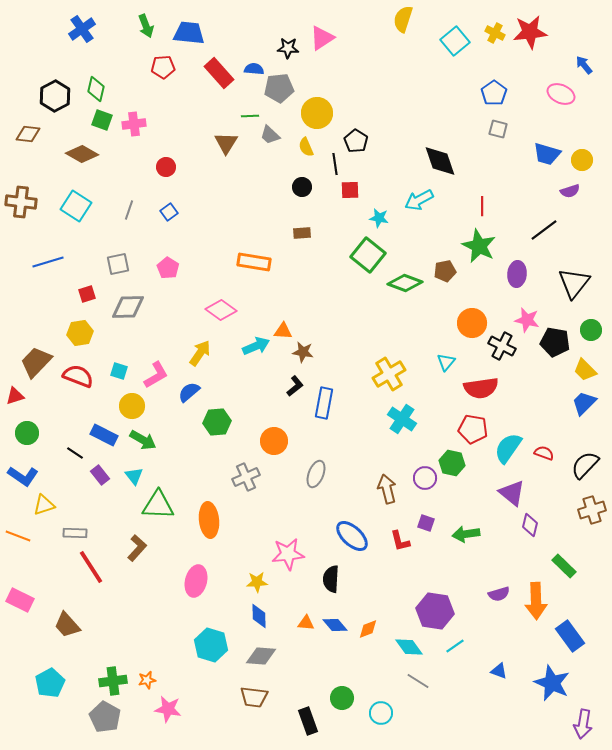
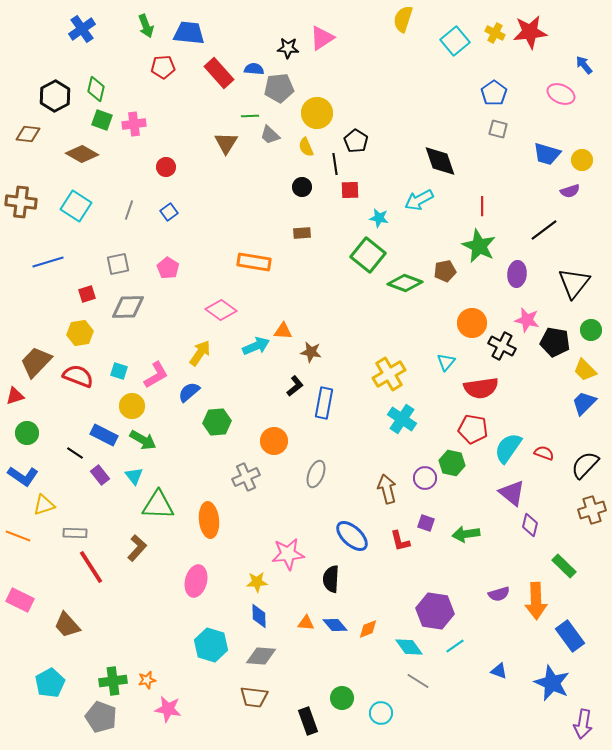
brown star at (303, 352): moved 8 px right
gray pentagon at (105, 717): moved 4 px left; rotated 8 degrees counterclockwise
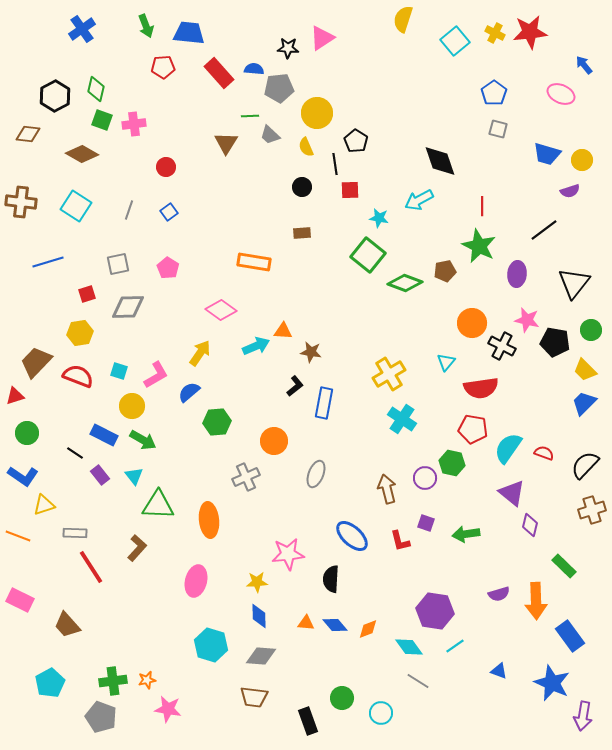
purple arrow at (583, 724): moved 8 px up
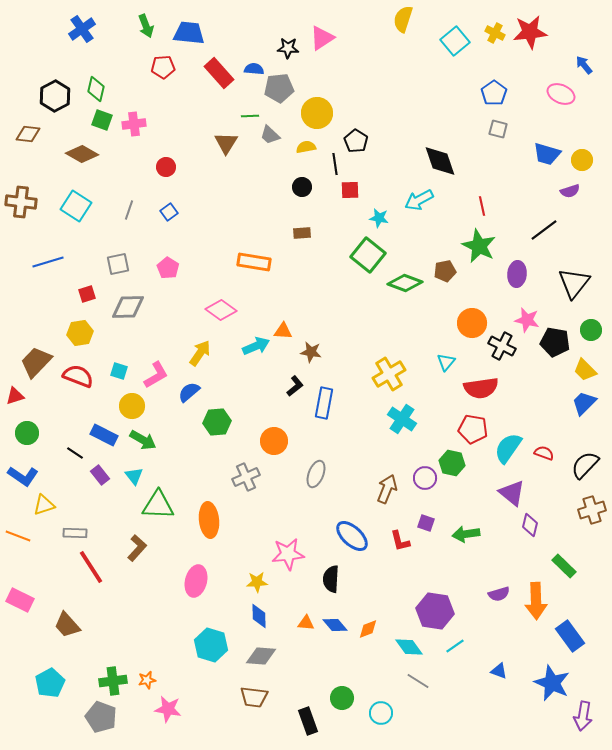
yellow semicircle at (306, 147): rotated 102 degrees clockwise
red line at (482, 206): rotated 12 degrees counterclockwise
brown arrow at (387, 489): rotated 36 degrees clockwise
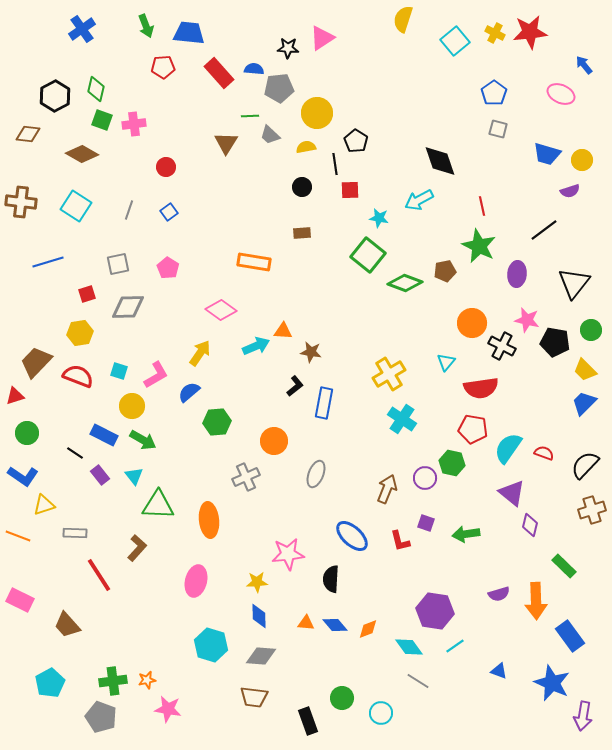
red line at (91, 567): moved 8 px right, 8 px down
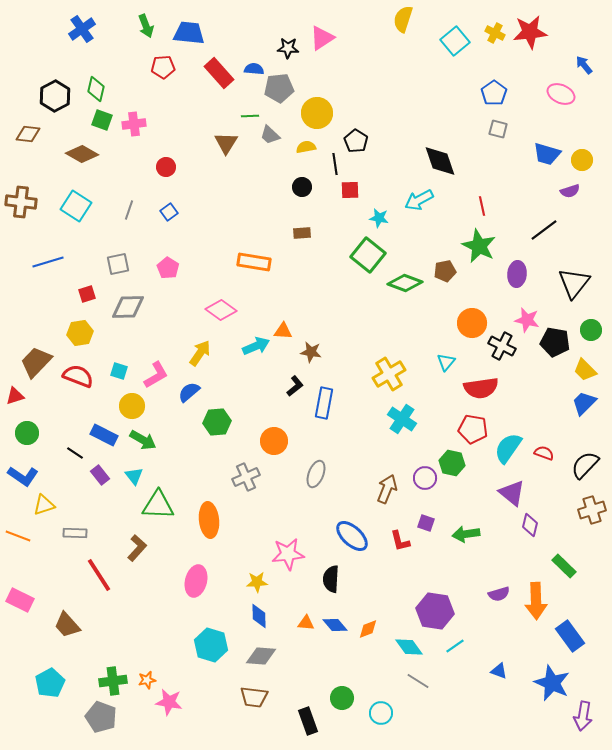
pink star at (168, 709): moved 1 px right, 7 px up
